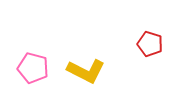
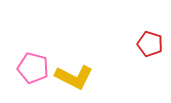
yellow L-shape: moved 12 px left, 6 px down
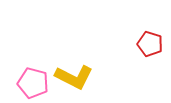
pink pentagon: moved 15 px down
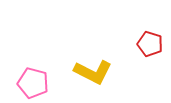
yellow L-shape: moved 19 px right, 5 px up
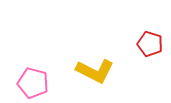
yellow L-shape: moved 2 px right, 1 px up
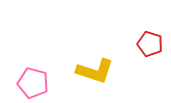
yellow L-shape: rotated 9 degrees counterclockwise
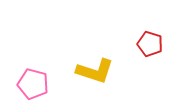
pink pentagon: moved 1 px down
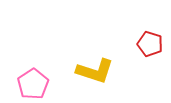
pink pentagon: rotated 24 degrees clockwise
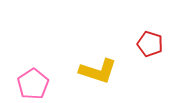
yellow L-shape: moved 3 px right
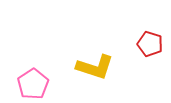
yellow L-shape: moved 3 px left, 4 px up
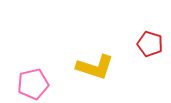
pink pentagon: rotated 20 degrees clockwise
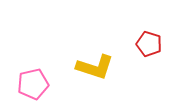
red pentagon: moved 1 px left
